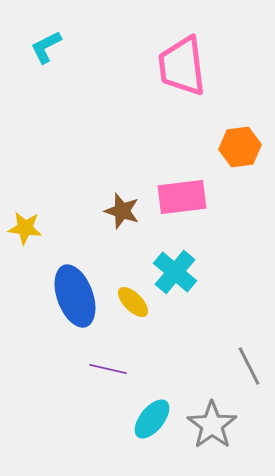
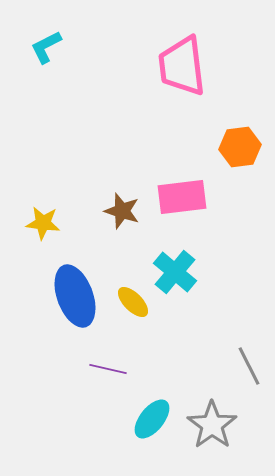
yellow star: moved 18 px right, 5 px up
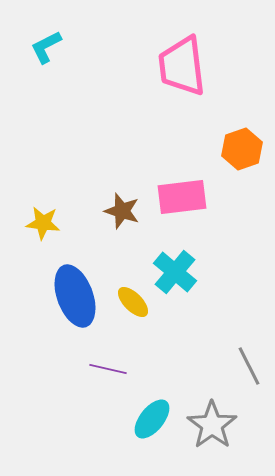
orange hexagon: moved 2 px right, 2 px down; rotated 12 degrees counterclockwise
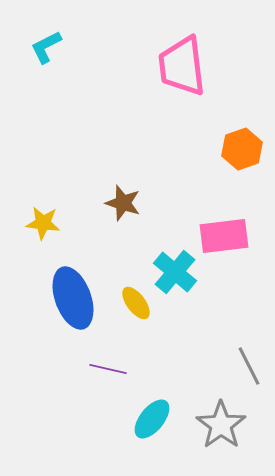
pink rectangle: moved 42 px right, 39 px down
brown star: moved 1 px right, 8 px up
blue ellipse: moved 2 px left, 2 px down
yellow ellipse: moved 3 px right, 1 px down; rotated 8 degrees clockwise
gray star: moved 9 px right
